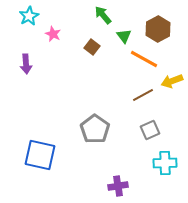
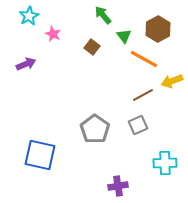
purple arrow: rotated 108 degrees counterclockwise
gray square: moved 12 px left, 5 px up
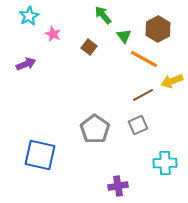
brown square: moved 3 px left
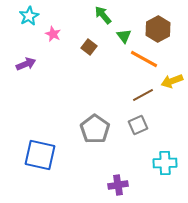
purple cross: moved 1 px up
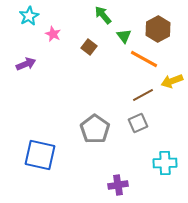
gray square: moved 2 px up
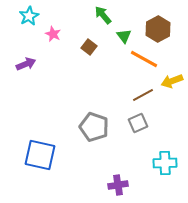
gray pentagon: moved 1 px left, 2 px up; rotated 16 degrees counterclockwise
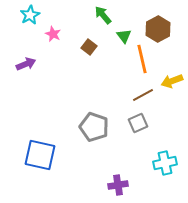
cyan star: moved 1 px right, 1 px up
orange line: moved 2 px left; rotated 48 degrees clockwise
cyan cross: rotated 10 degrees counterclockwise
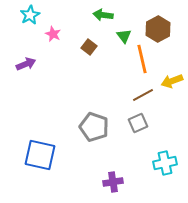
green arrow: rotated 42 degrees counterclockwise
purple cross: moved 5 px left, 3 px up
